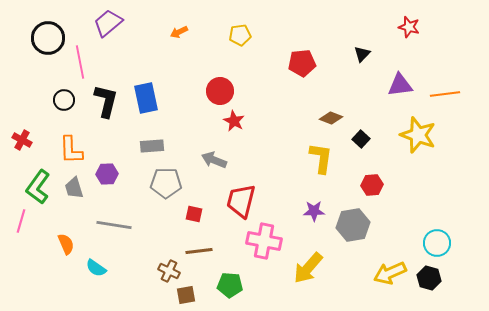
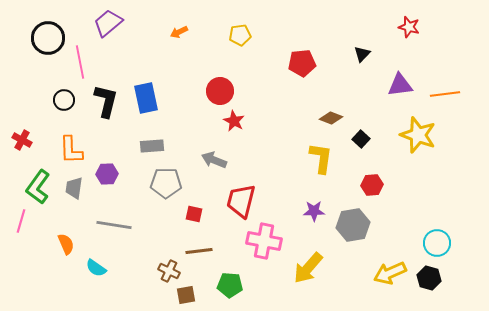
gray trapezoid at (74, 188): rotated 25 degrees clockwise
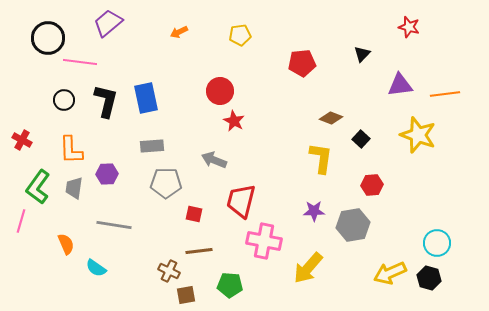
pink line at (80, 62): rotated 72 degrees counterclockwise
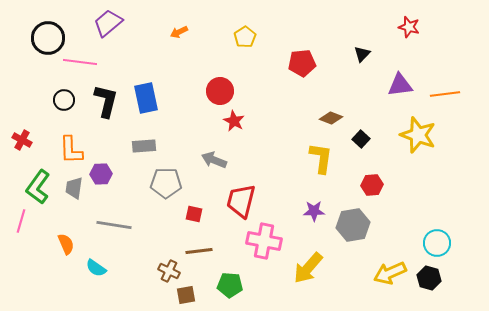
yellow pentagon at (240, 35): moved 5 px right, 2 px down; rotated 25 degrees counterclockwise
gray rectangle at (152, 146): moved 8 px left
purple hexagon at (107, 174): moved 6 px left
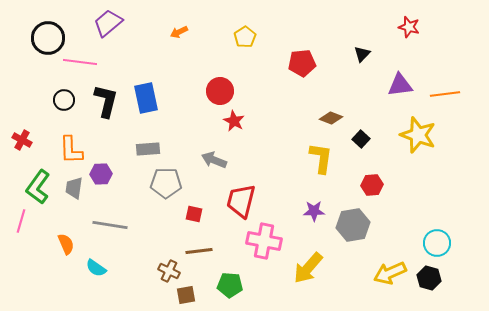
gray rectangle at (144, 146): moved 4 px right, 3 px down
gray line at (114, 225): moved 4 px left
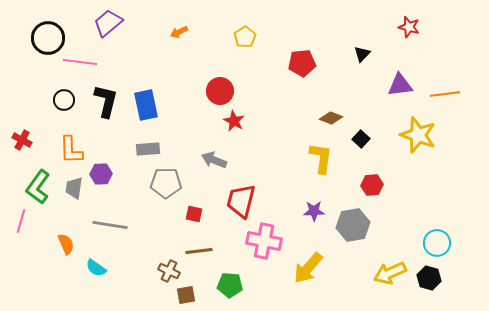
blue rectangle at (146, 98): moved 7 px down
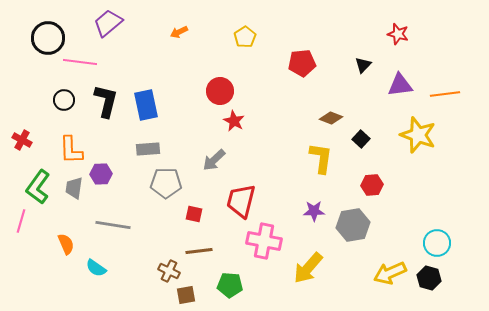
red star at (409, 27): moved 11 px left, 7 px down
black triangle at (362, 54): moved 1 px right, 11 px down
gray arrow at (214, 160): rotated 65 degrees counterclockwise
gray line at (110, 225): moved 3 px right
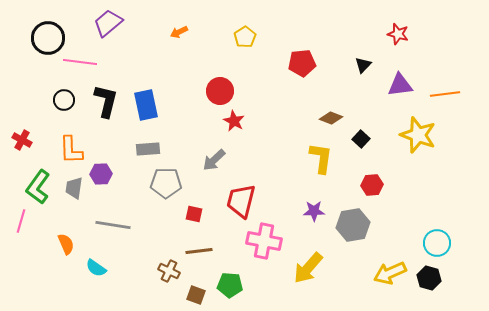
brown square at (186, 295): moved 10 px right; rotated 30 degrees clockwise
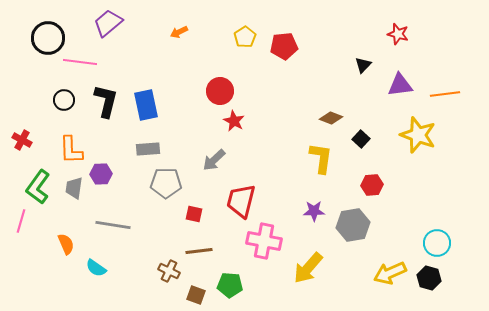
red pentagon at (302, 63): moved 18 px left, 17 px up
